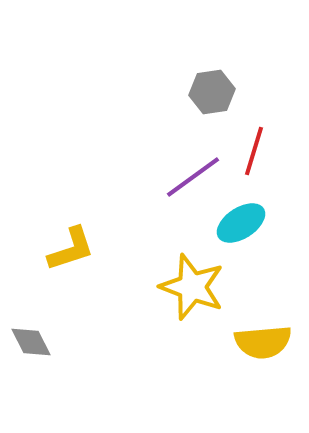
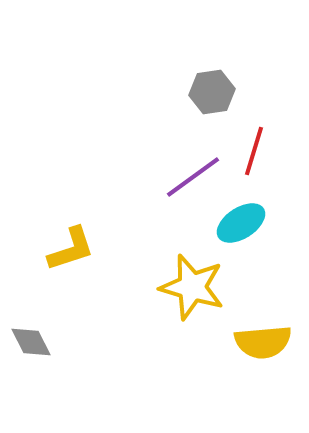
yellow star: rotated 4 degrees counterclockwise
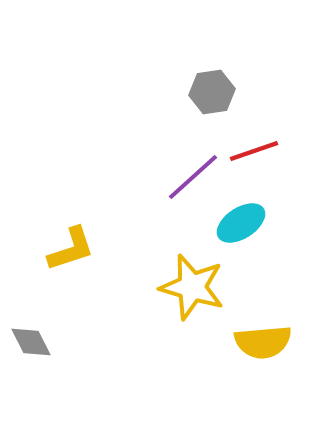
red line: rotated 54 degrees clockwise
purple line: rotated 6 degrees counterclockwise
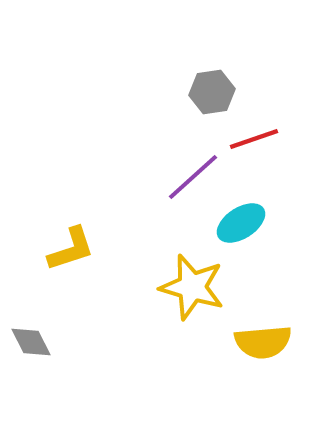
red line: moved 12 px up
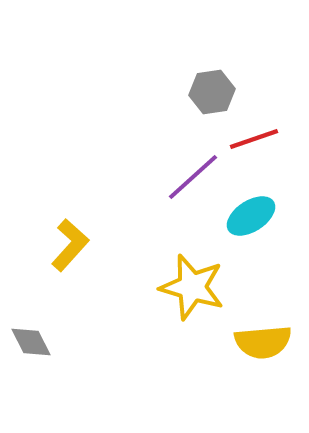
cyan ellipse: moved 10 px right, 7 px up
yellow L-shape: moved 1 px left, 4 px up; rotated 30 degrees counterclockwise
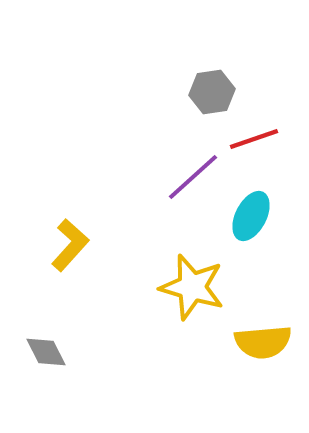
cyan ellipse: rotated 30 degrees counterclockwise
gray diamond: moved 15 px right, 10 px down
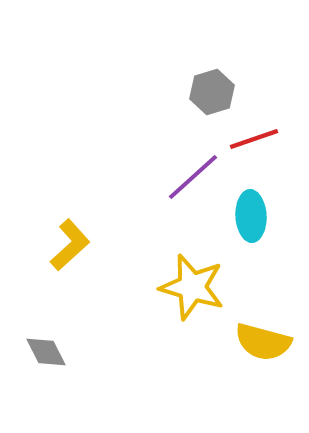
gray hexagon: rotated 9 degrees counterclockwise
cyan ellipse: rotated 30 degrees counterclockwise
yellow L-shape: rotated 6 degrees clockwise
yellow semicircle: rotated 20 degrees clockwise
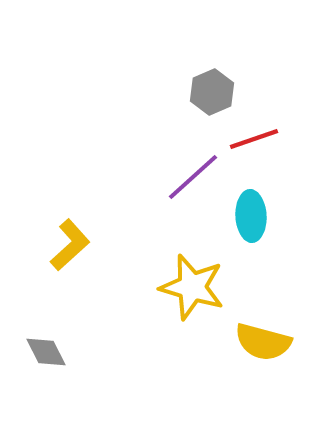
gray hexagon: rotated 6 degrees counterclockwise
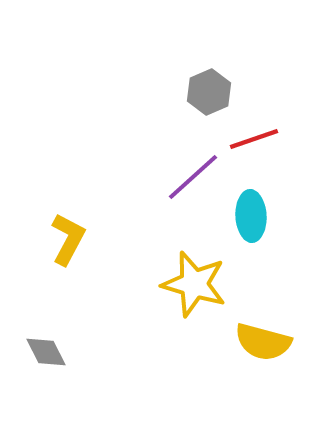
gray hexagon: moved 3 px left
yellow L-shape: moved 2 px left, 6 px up; rotated 20 degrees counterclockwise
yellow star: moved 2 px right, 3 px up
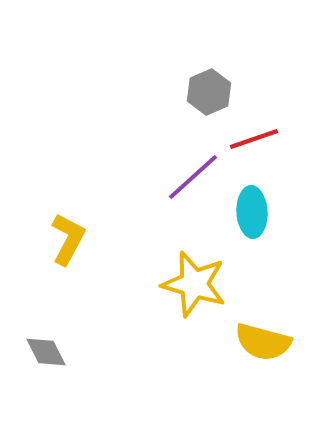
cyan ellipse: moved 1 px right, 4 px up
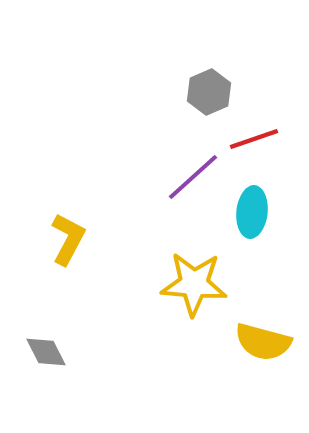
cyan ellipse: rotated 9 degrees clockwise
yellow star: rotated 12 degrees counterclockwise
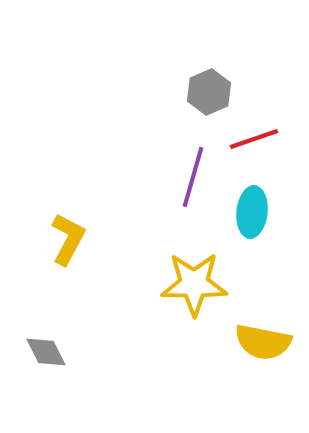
purple line: rotated 32 degrees counterclockwise
yellow star: rotated 4 degrees counterclockwise
yellow semicircle: rotated 4 degrees counterclockwise
